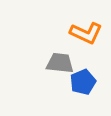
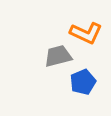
gray trapezoid: moved 2 px left, 7 px up; rotated 20 degrees counterclockwise
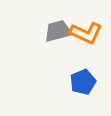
gray trapezoid: moved 25 px up
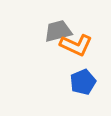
orange L-shape: moved 10 px left, 12 px down
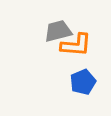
orange L-shape: rotated 20 degrees counterclockwise
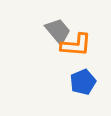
gray trapezoid: rotated 64 degrees clockwise
